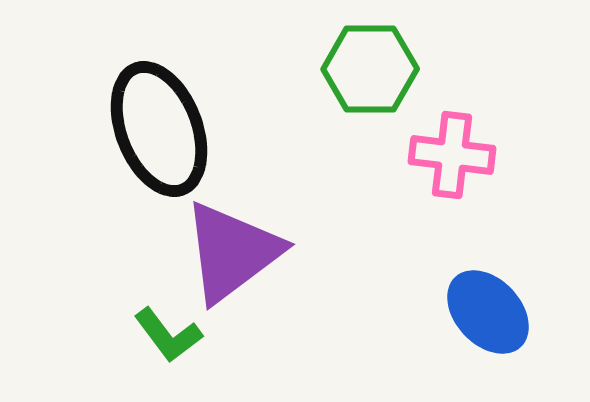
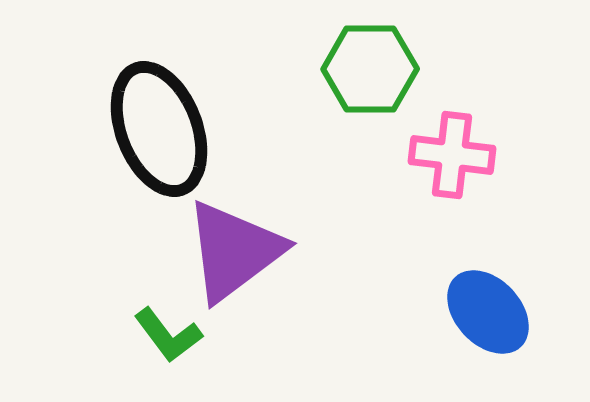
purple triangle: moved 2 px right, 1 px up
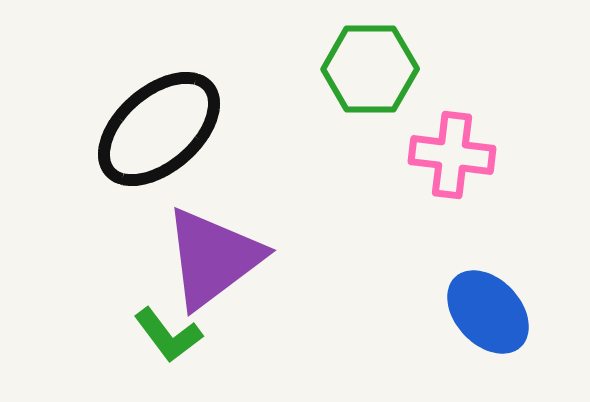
black ellipse: rotated 70 degrees clockwise
purple triangle: moved 21 px left, 7 px down
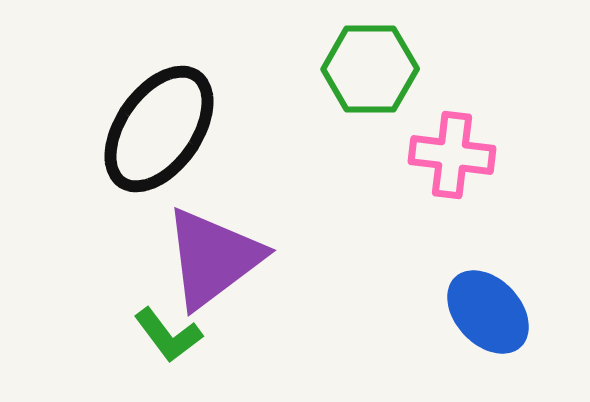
black ellipse: rotated 14 degrees counterclockwise
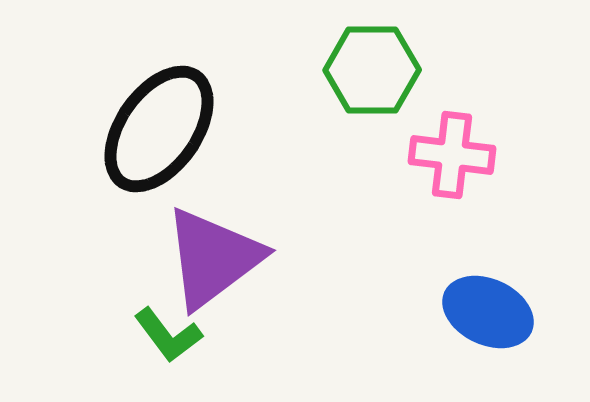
green hexagon: moved 2 px right, 1 px down
blue ellipse: rotated 22 degrees counterclockwise
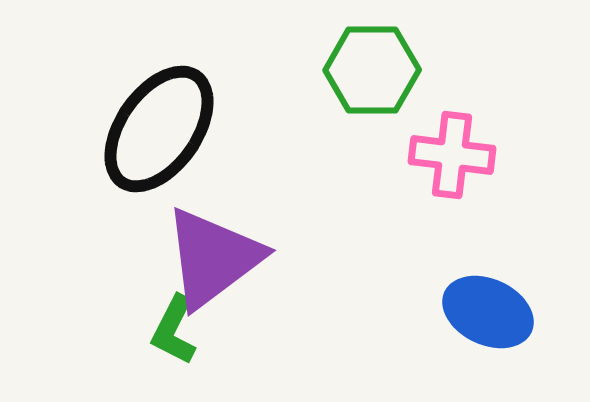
green L-shape: moved 6 px right, 5 px up; rotated 64 degrees clockwise
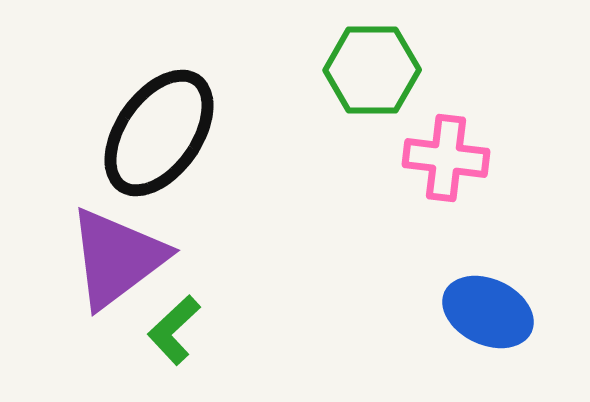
black ellipse: moved 4 px down
pink cross: moved 6 px left, 3 px down
purple triangle: moved 96 px left
green L-shape: rotated 20 degrees clockwise
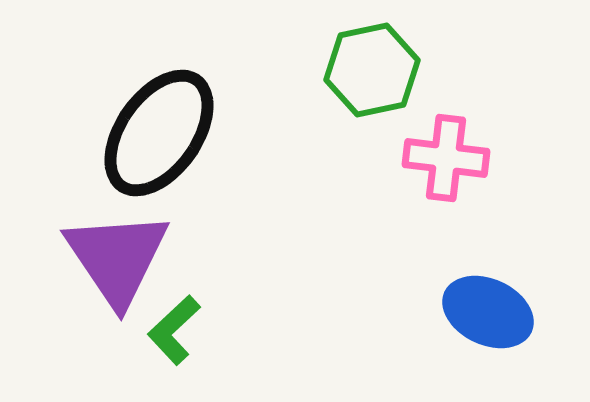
green hexagon: rotated 12 degrees counterclockwise
purple triangle: rotated 27 degrees counterclockwise
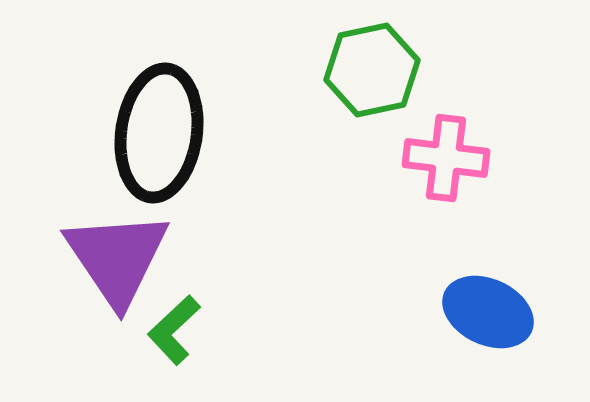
black ellipse: rotated 27 degrees counterclockwise
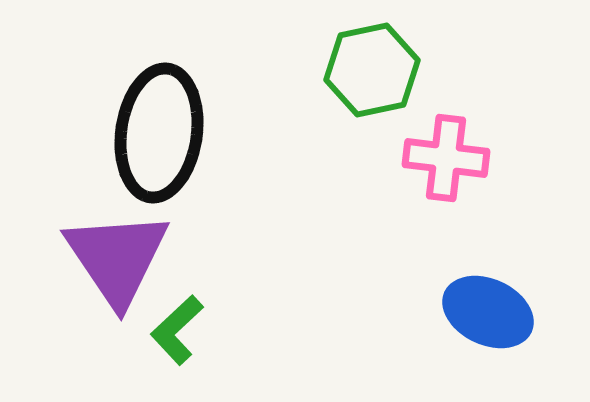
green L-shape: moved 3 px right
